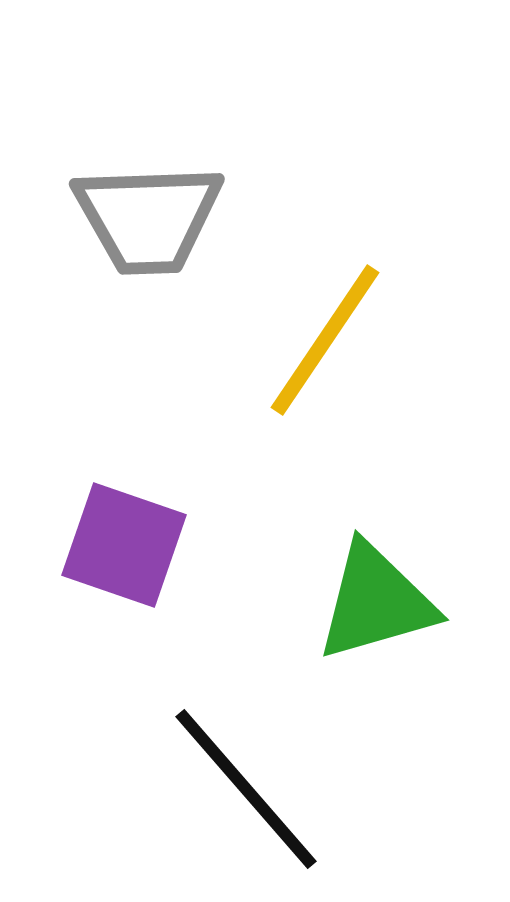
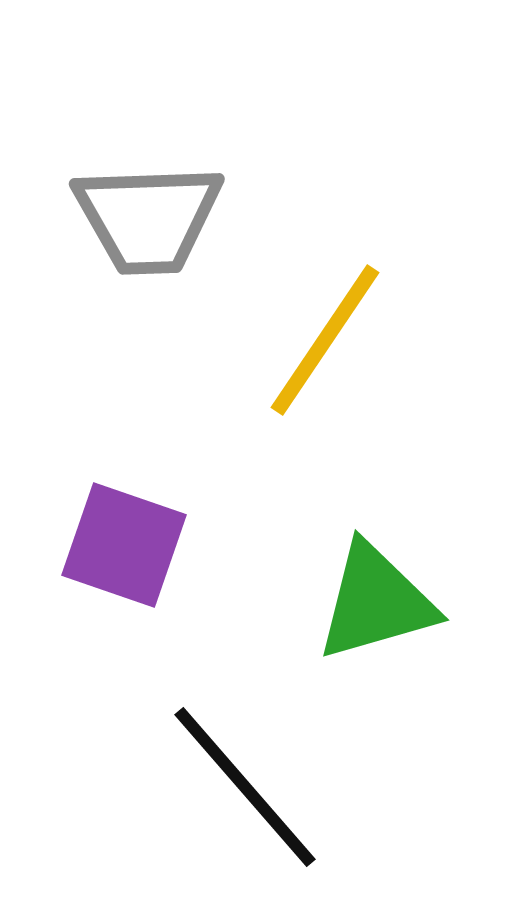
black line: moved 1 px left, 2 px up
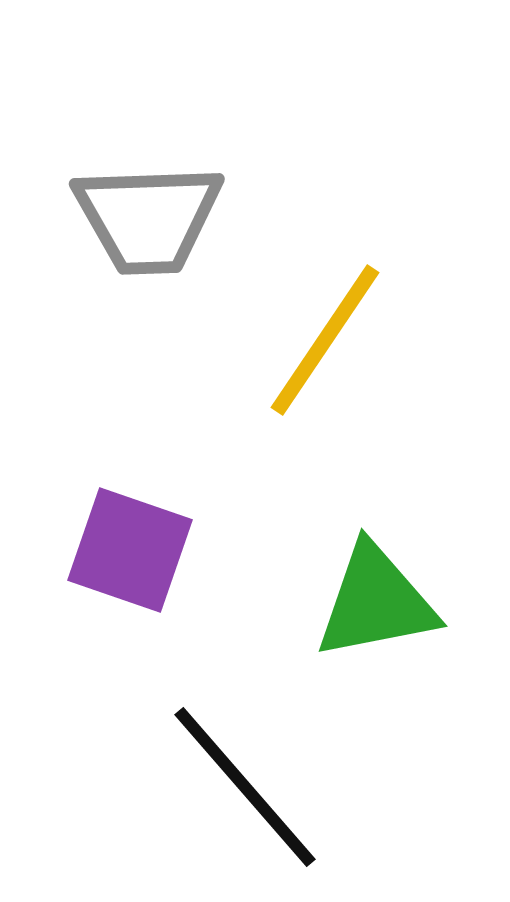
purple square: moved 6 px right, 5 px down
green triangle: rotated 5 degrees clockwise
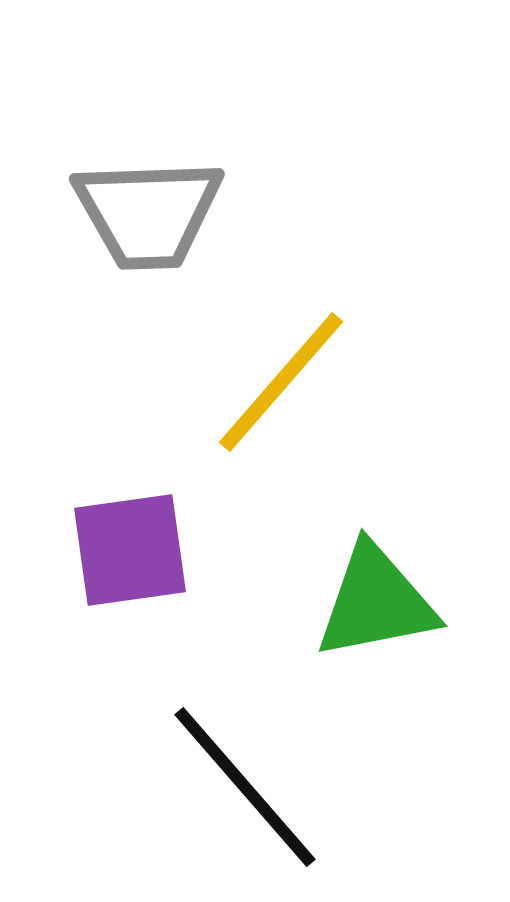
gray trapezoid: moved 5 px up
yellow line: moved 44 px left, 42 px down; rotated 7 degrees clockwise
purple square: rotated 27 degrees counterclockwise
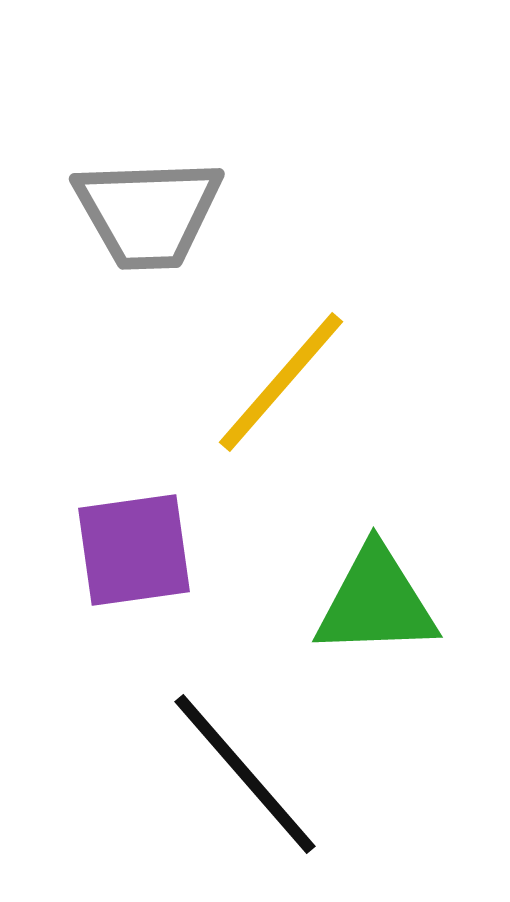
purple square: moved 4 px right
green triangle: rotated 9 degrees clockwise
black line: moved 13 px up
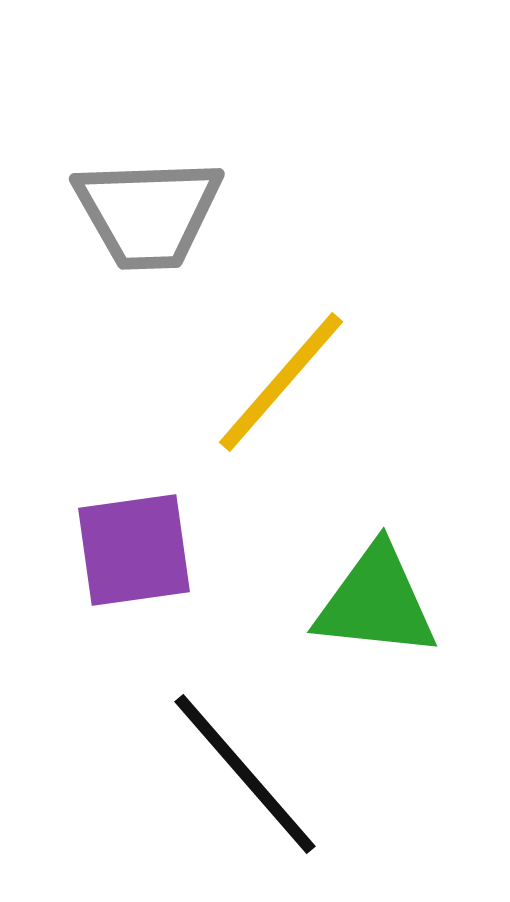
green triangle: rotated 8 degrees clockwise
